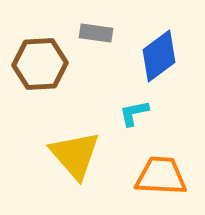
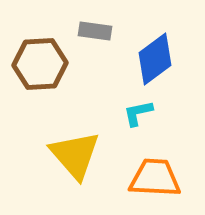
gray rectangle: moved 1 px left, 2 px up
blue diamond: moved 4 px left, 3 px down
cyan L-shape: moved 4 px right
orange trapezoid: moved 6 px left, 2 px down
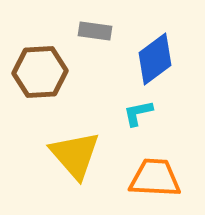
brown hexagon: moved 8 px down
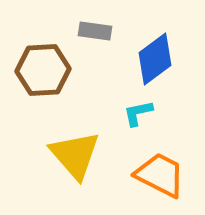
brown hexagon: moved 3 px right, 2 px up
orange trapezoid: moved 5 px right, 3 px up; rotated 24 degrees clockwise
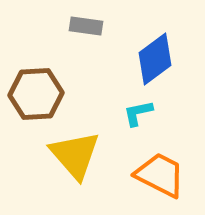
gray rectangle: moved 9 px left, 5 px up
brown hexagon: moved 7 px left, 24 px down
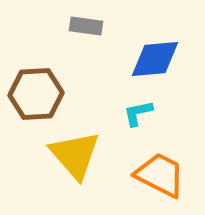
blue diamond: rotated 32 degrees clockwise
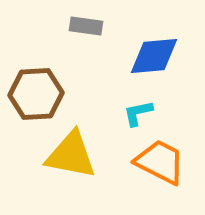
blue diamond: moved 1 px left, 3 px up
yellow triangle: moved 4 px left; rotated 38 degrees counterclockwise
orange trapezoid: moved 13 px up
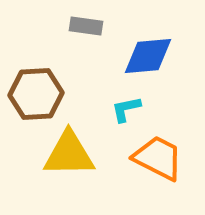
blue diamond: moved 6 px left
cyan L-shape: moved 12 px left, 4 px up
yellow triangle: moved 2 px left, 1 px up; rotated 12 degrees counterclockwise
orange trapezoid: moved 2 px left, 4 px up
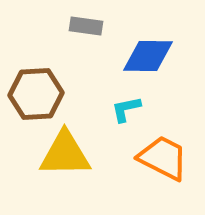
blue diamond: rotated 6 degrees clockwise
yellow triangle: moved 4 px left
orange trapezoid: moved 5 px right
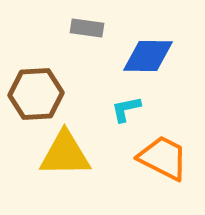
gray rectangle: moved 1 px right, 2 px down
